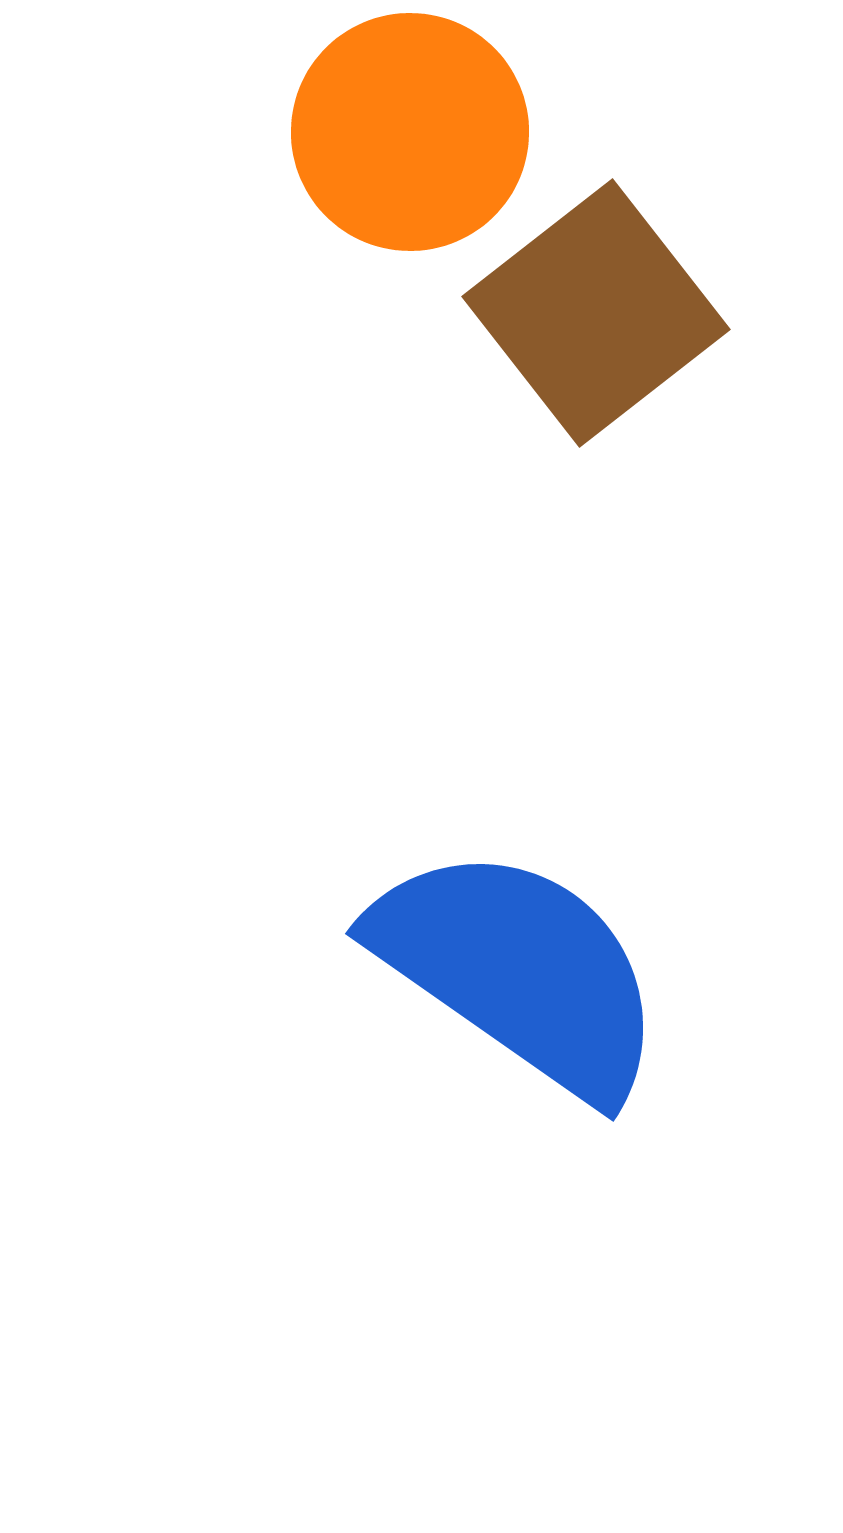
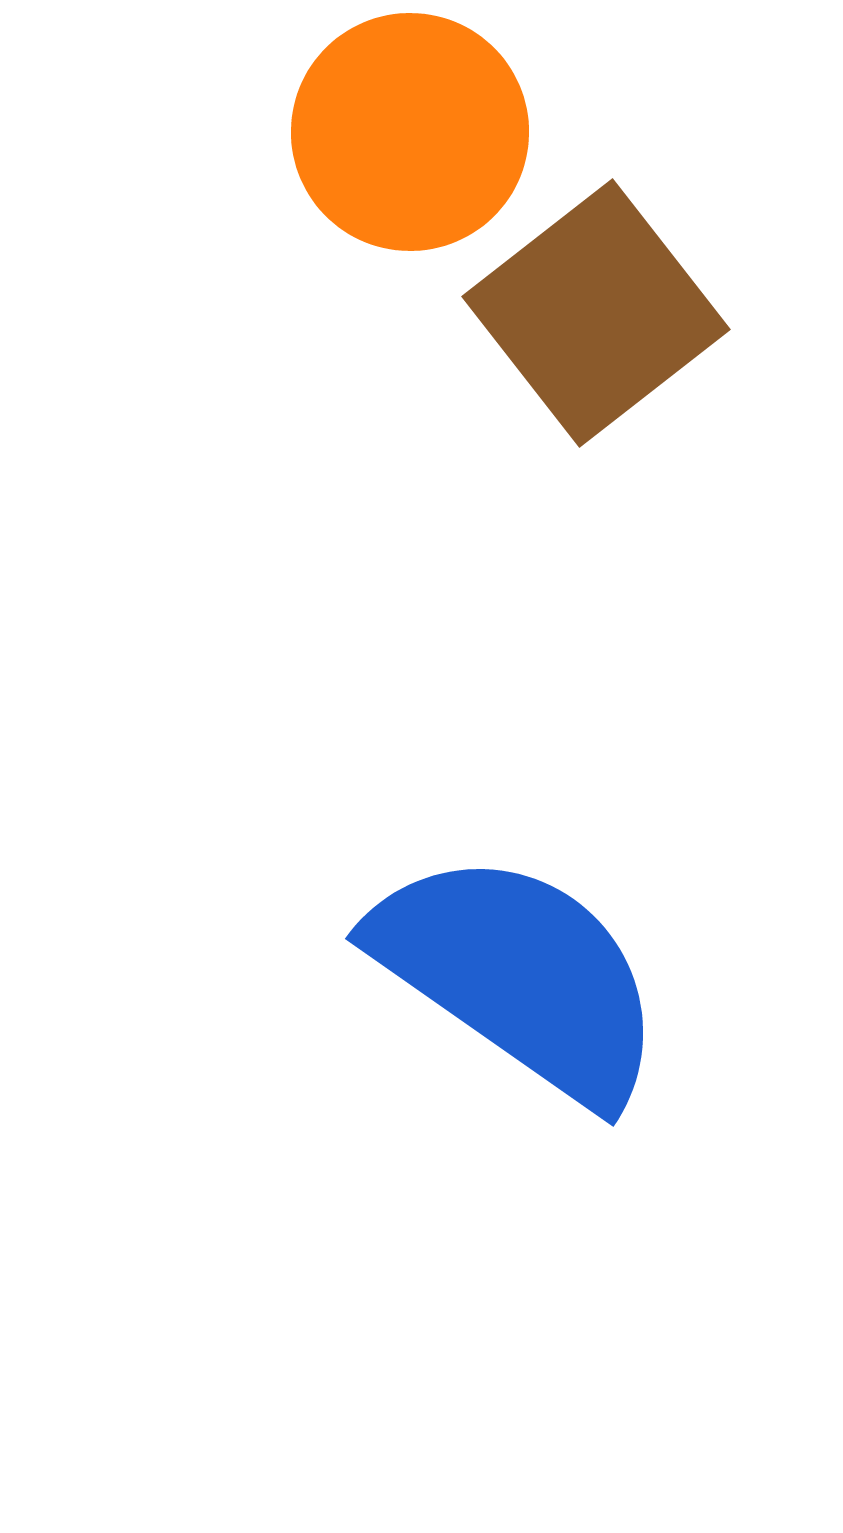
blue semicircle: moved 5 px down
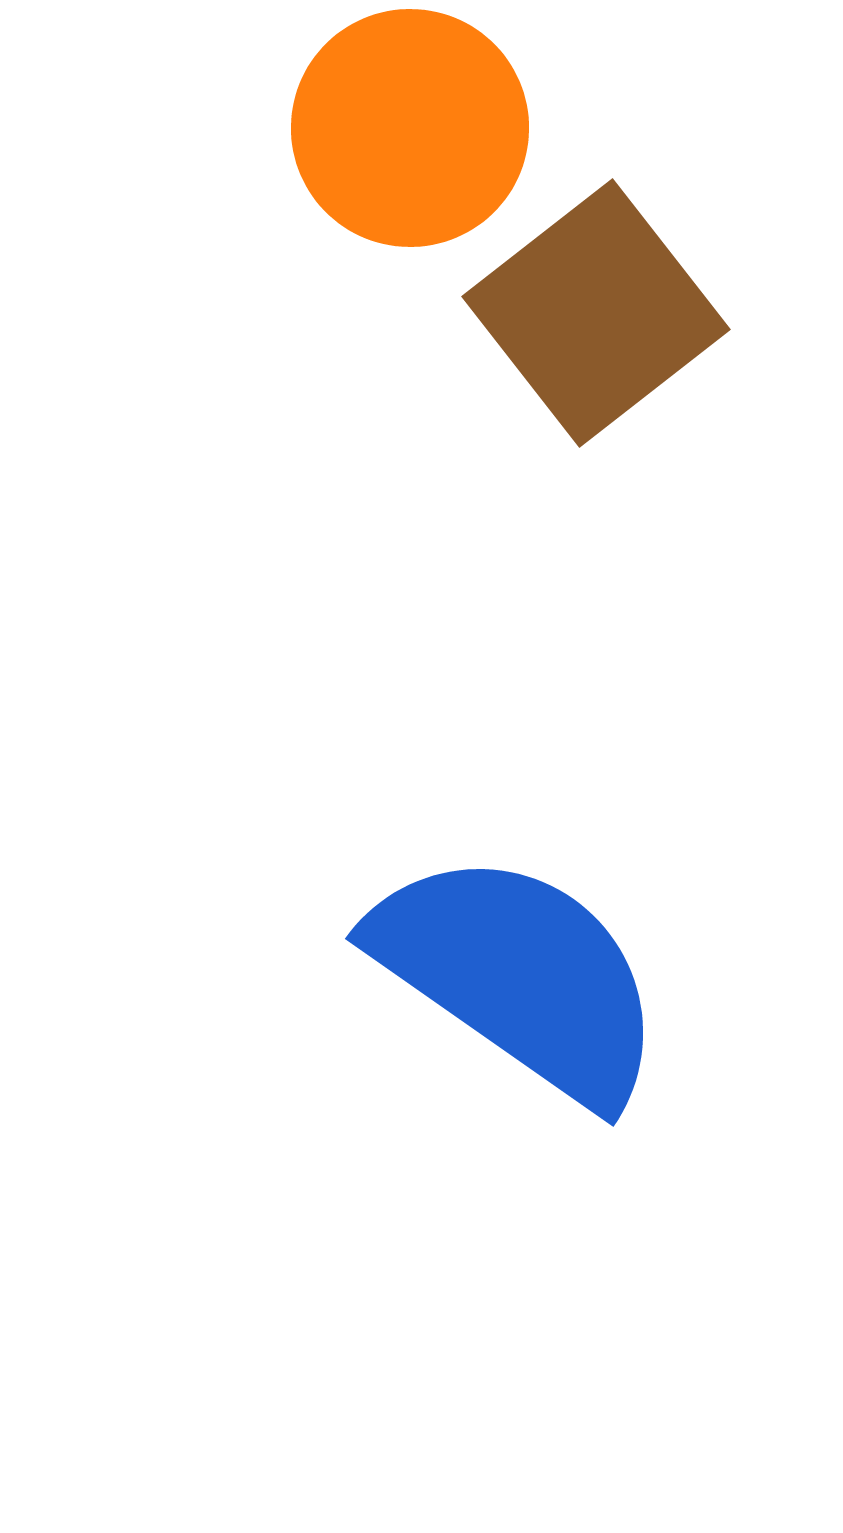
orange circle: moved 4 px up
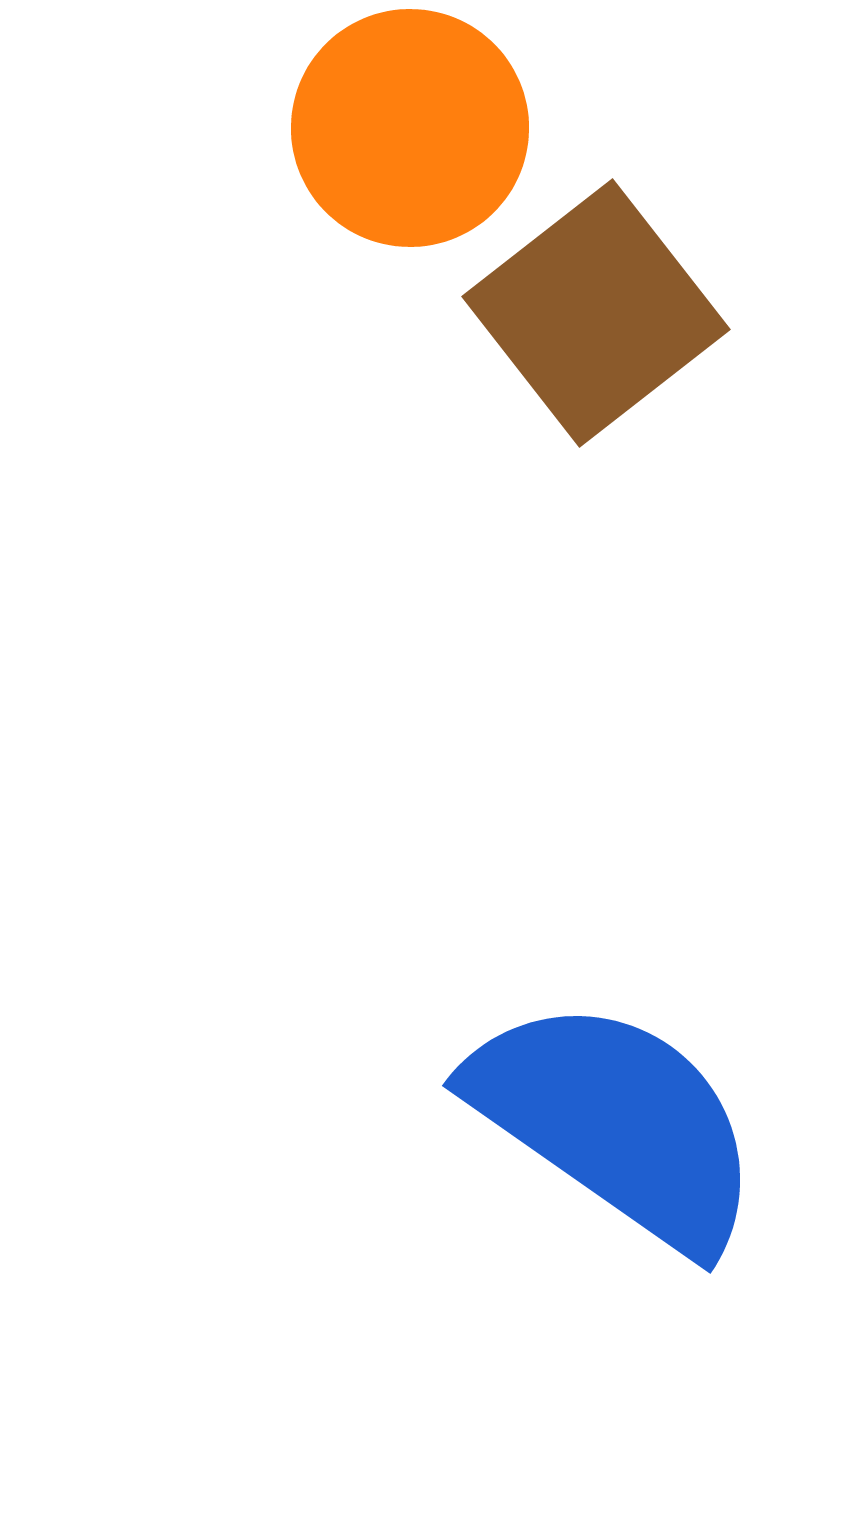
blue semicircle: moved 97 px right, 147 px down
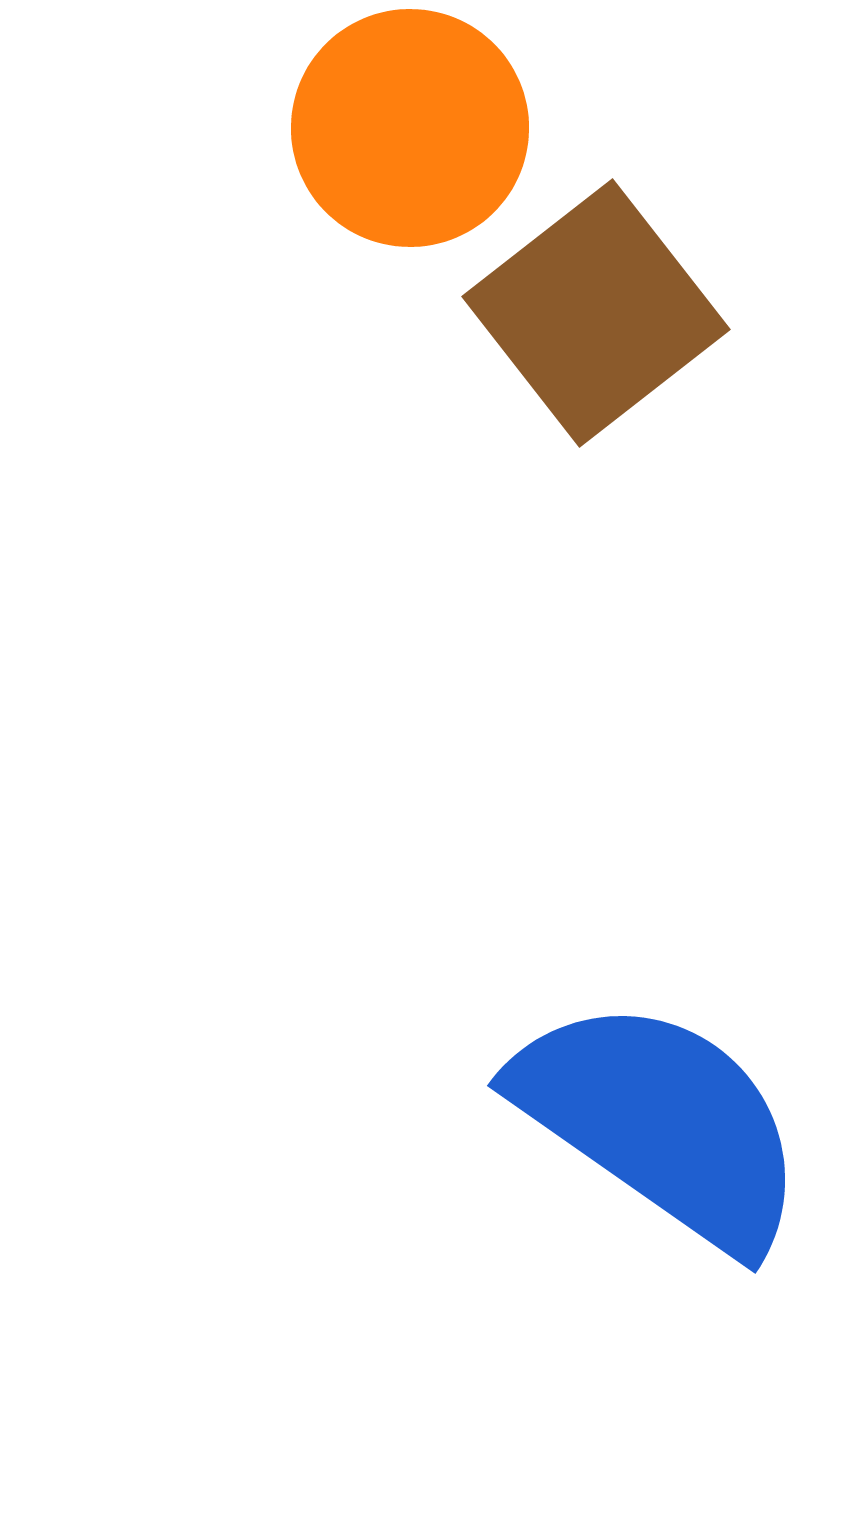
blue semicircle: moved 45 px right
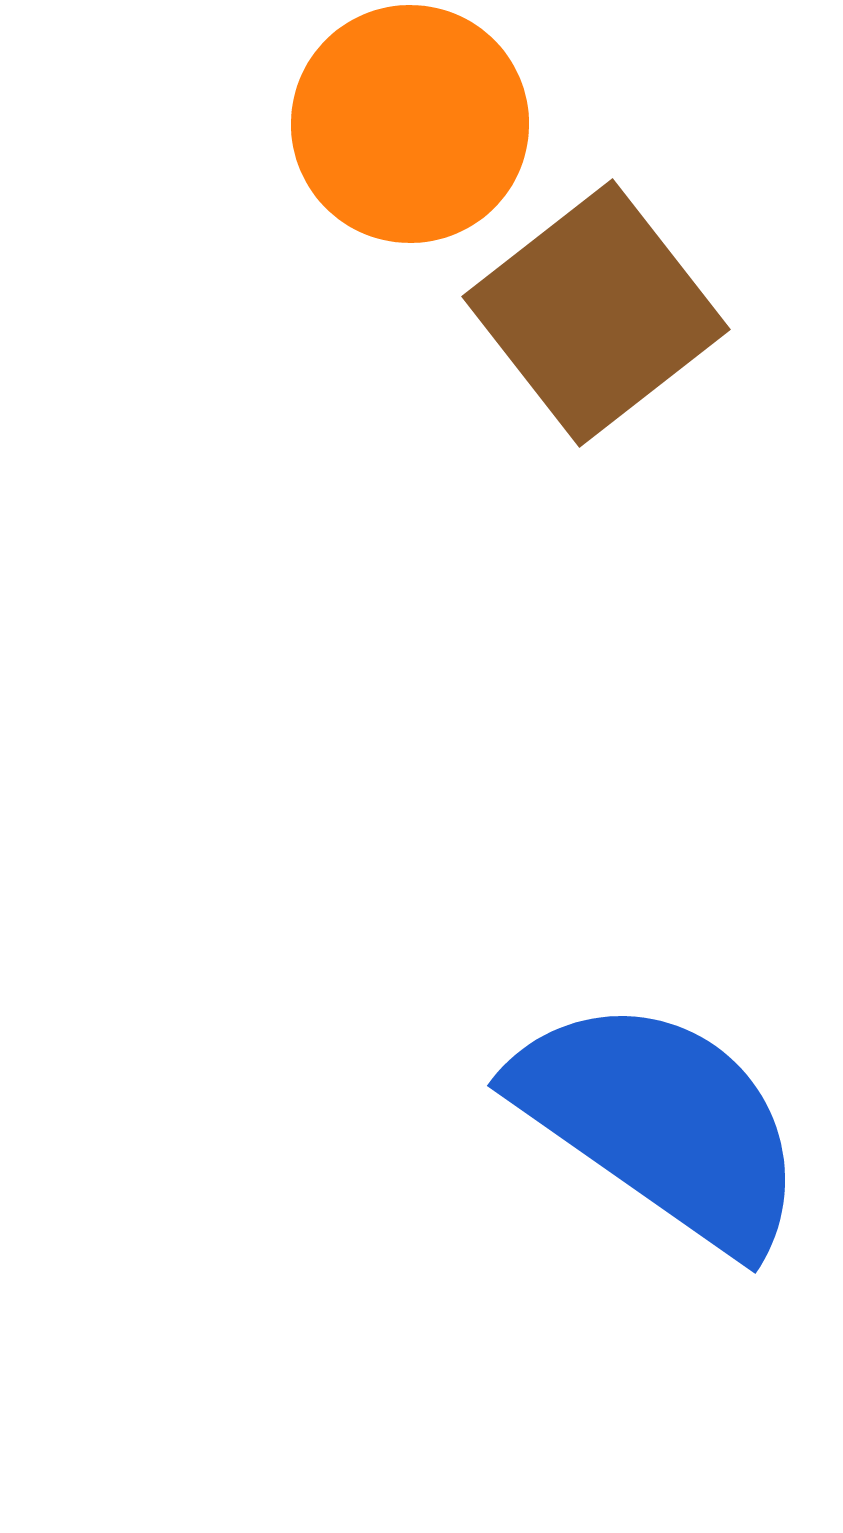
orange circle: moved 4 px up
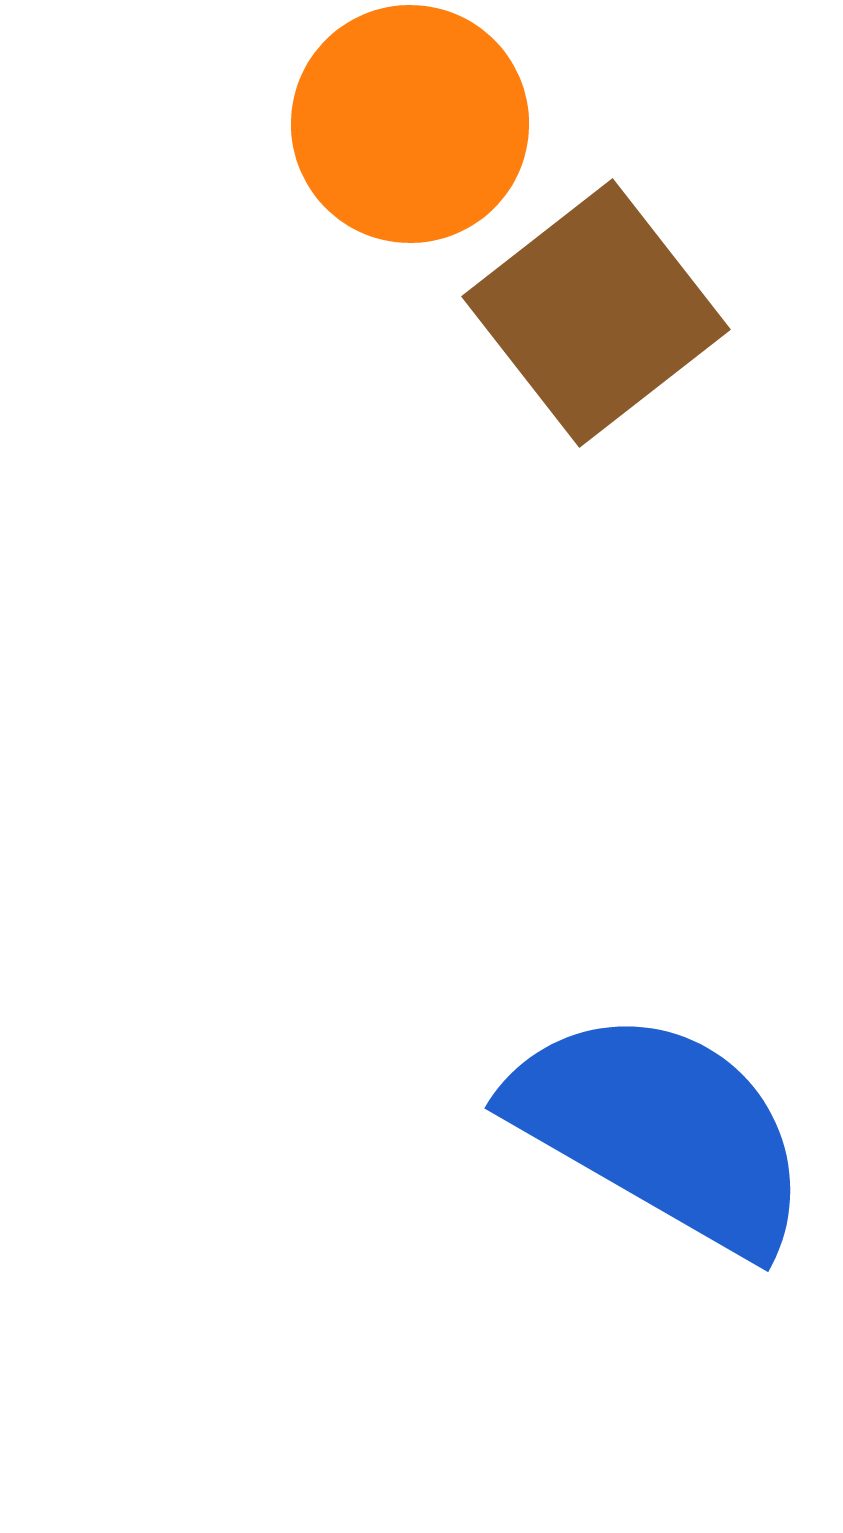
blue semicircle: moved 7 px down; rotated 5 degrees counterclockwise
